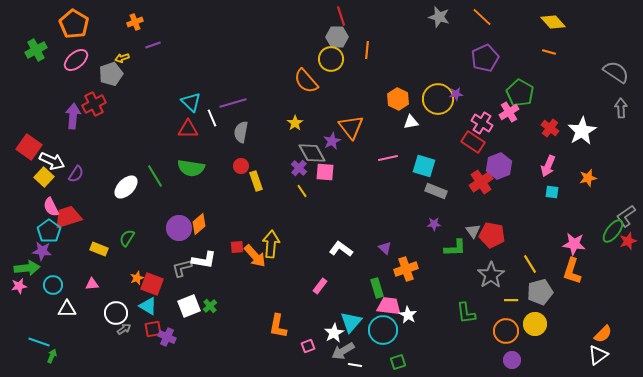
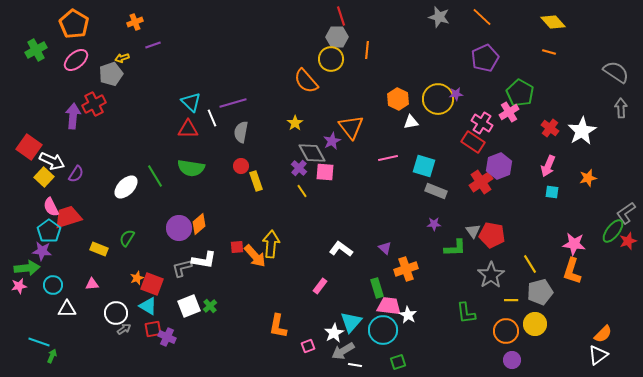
gray L-shape at (626, 216): moved 3 px up
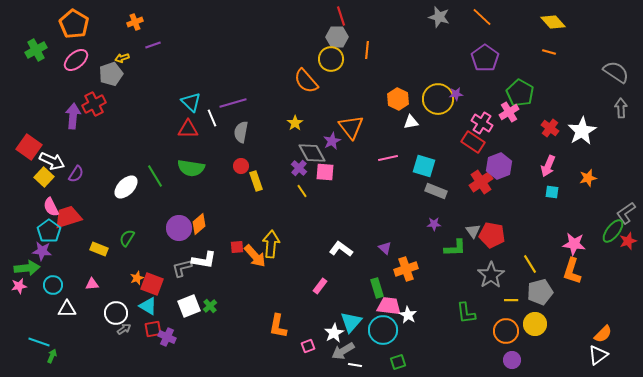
purple pentagon at (485, 58): rotated 12 degrees counterclockwise
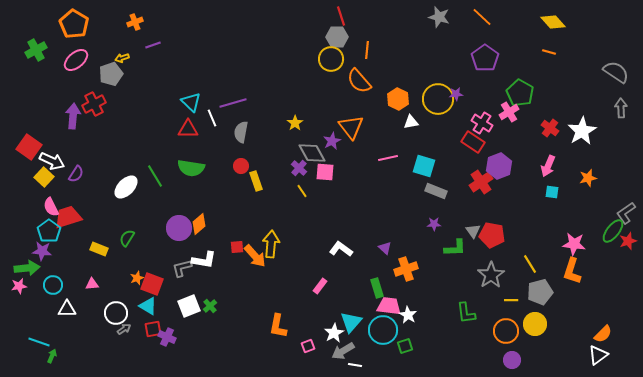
orange semicircle at (306, 81): moved 53 px right
green square at (398, 362): moved 7 px right, 16 px up
